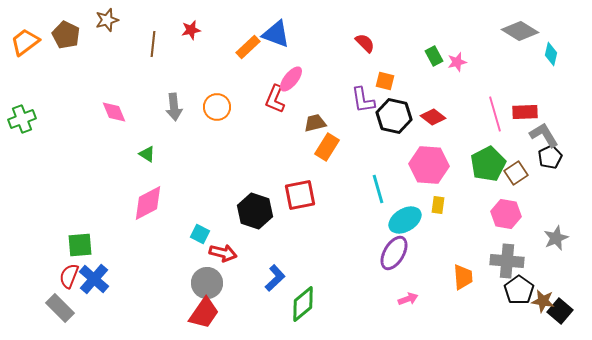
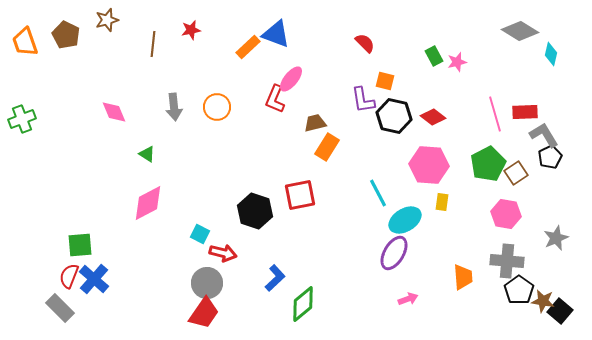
orange trapezoid at (25, 42): rotated 72 degrees counterclockwise
cyan line at (378, 189): moved 4 px down; rotated 12 degrees counterclockwise
yellow rectangle at (438, 205): moved 4 px right, 3 px up
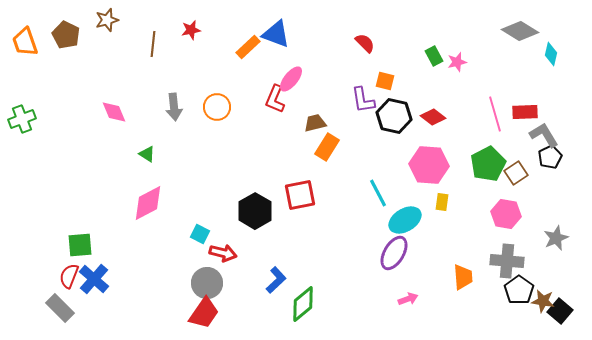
black hexagon at (255, 211): rotated 12 degrees clockwise
blue L-shape at (275, 278): moved 1 px right, 2 px down
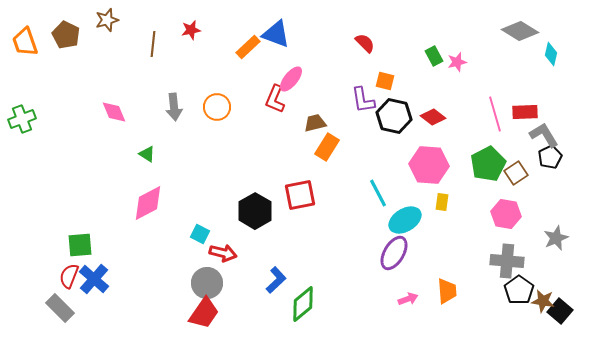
orange trapezoid at (463, 277): moved 16 px left, 14 px down
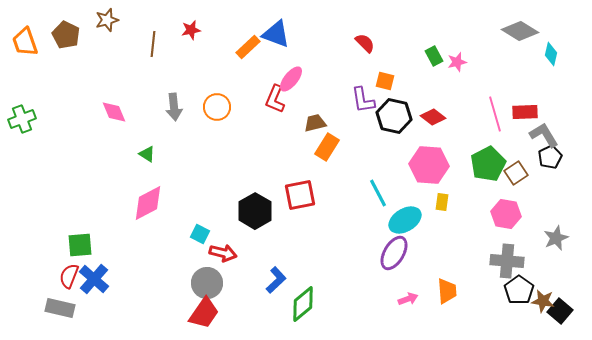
gray rectangle at (60, 308): rotated 32 degrees counterclockwise
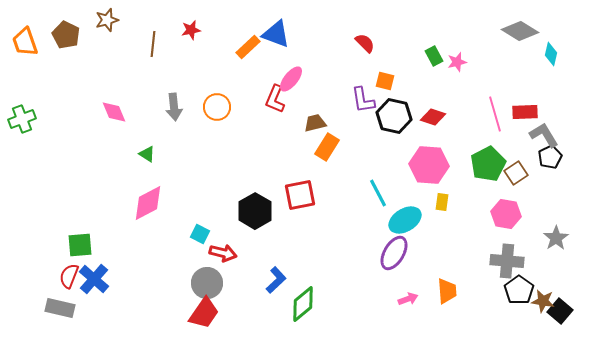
red diamond at (433, 117): rotated 20 degrees counterclockwise
gray star at (556, 238): rotated 10 degrees counterclockwise
